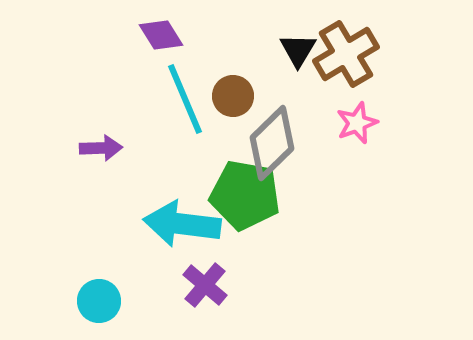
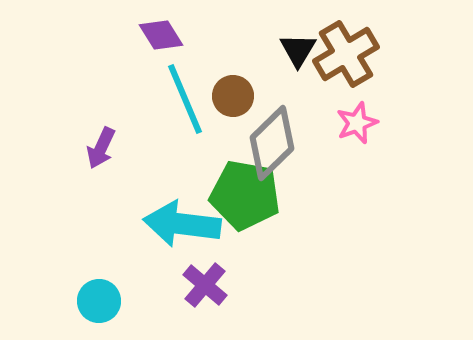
purple arrow: rotated 117 degrees clockwise
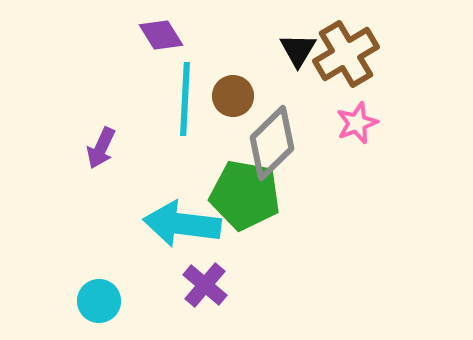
cyan line: rotated 26 degrees clockwise
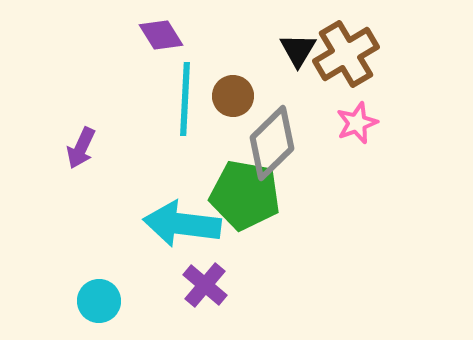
purple arrow: moved 20 px left
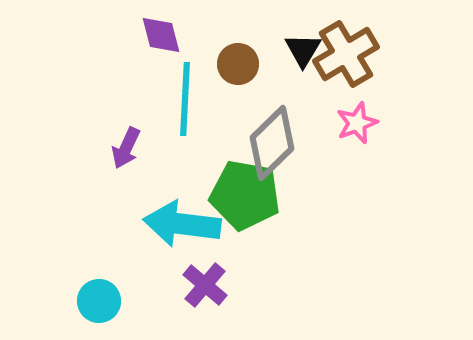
purple diamond: rotated 18 degrees clockwise
black triangle: moved 5 px right
brown circle: moved 5 px right, 32 px up
purple arrow: moved 45 px right
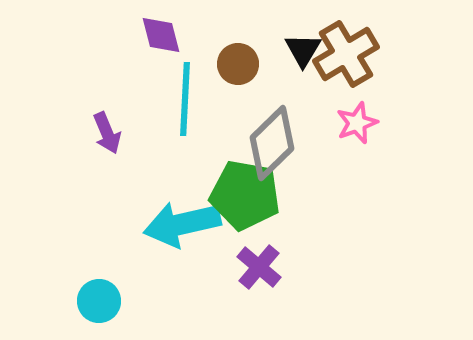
purple arrow: moved 19 px left, 15 px up; rotated 48 degrees counterclockwise
cyan arrow: rotated 20 degrees counterclockwise
purple cross: moved 54 px right, 18 px up
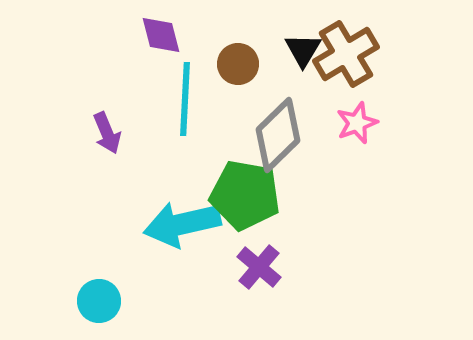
gray diamond: moved 6 px right, 8 px up
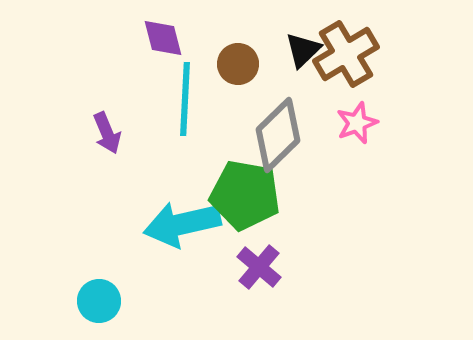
purple diamond: moved 2 px right, 3 px down
black triangle: rotated 15 degrees clockwise
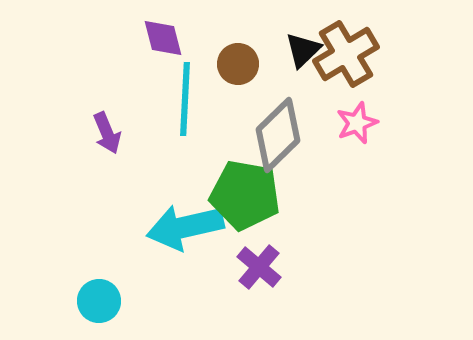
cyan arrow: moved 3 px right, 3 px down
